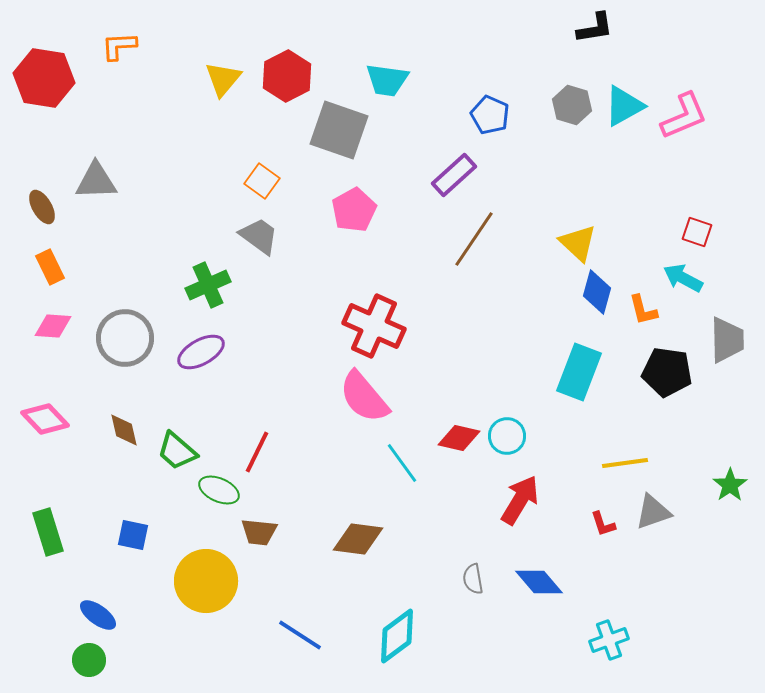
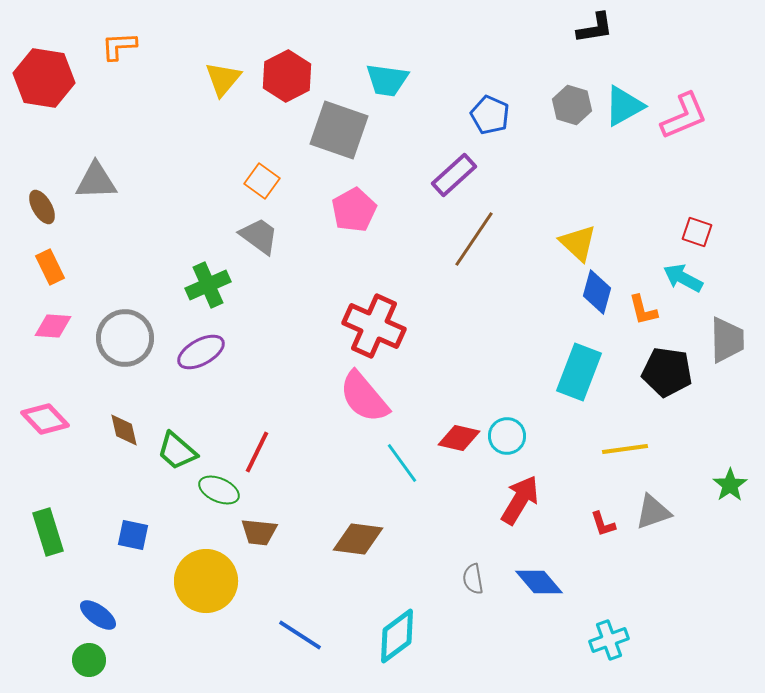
yellow line at (625, 463): moved 14 px up
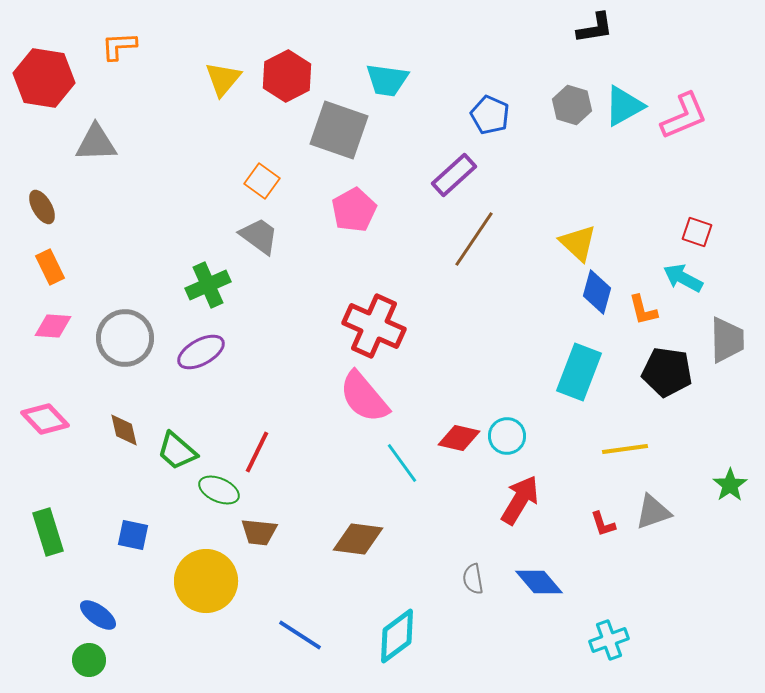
gray triangle at (96, 181): moved 38 px up
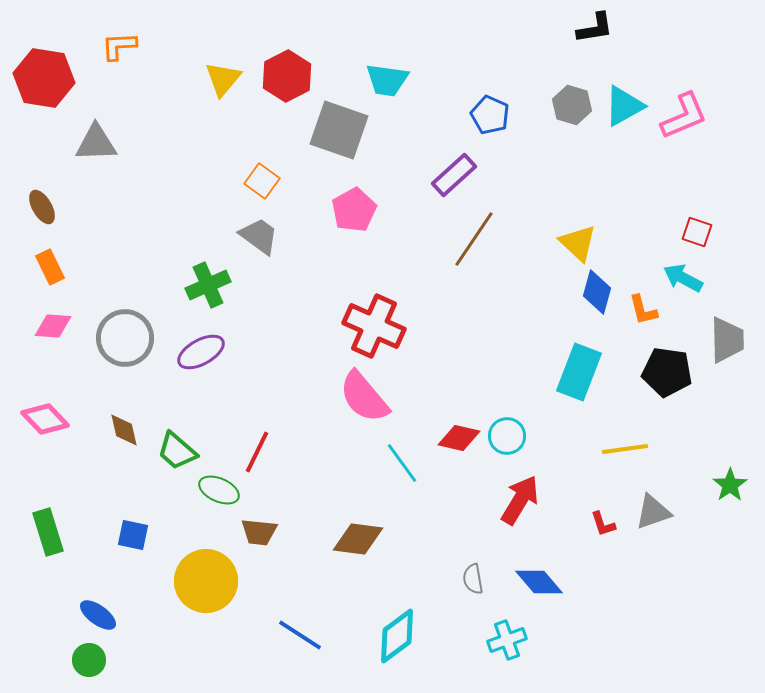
cyan cross at (609, 640): moved 102 px left
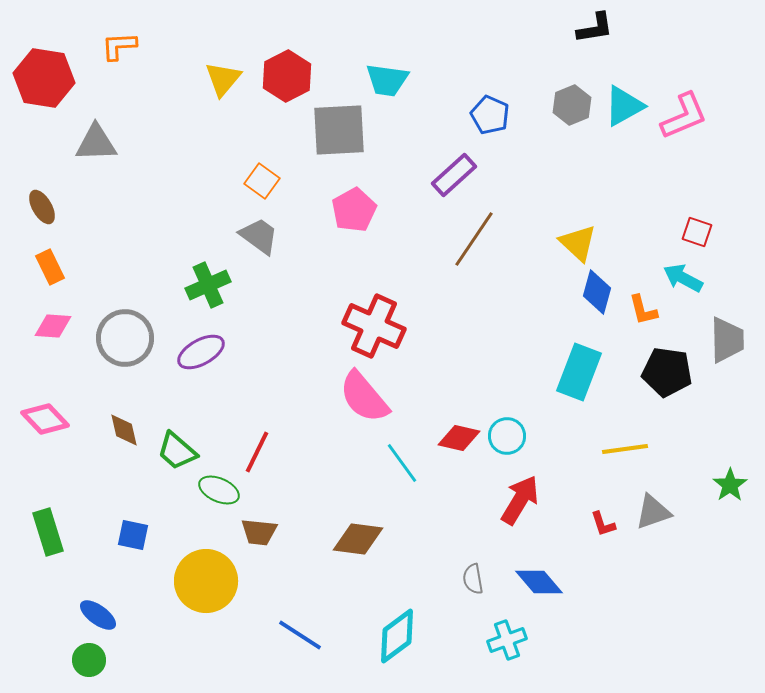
gray hexagon at (572, 105): rotated 21 degrees clockwise
gray square at (339, 130): rotated 22 degrees counterclockwise
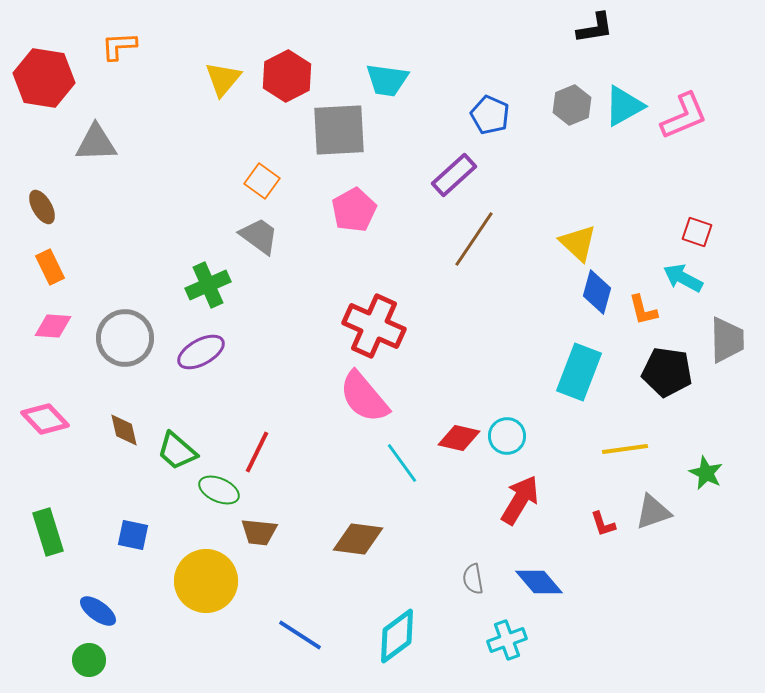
green star at (730, 485): moved 24 px left, 12 px up; rotated 12 degrees counterclockwise
blue ellipse at (98, 615): moved 4 px up
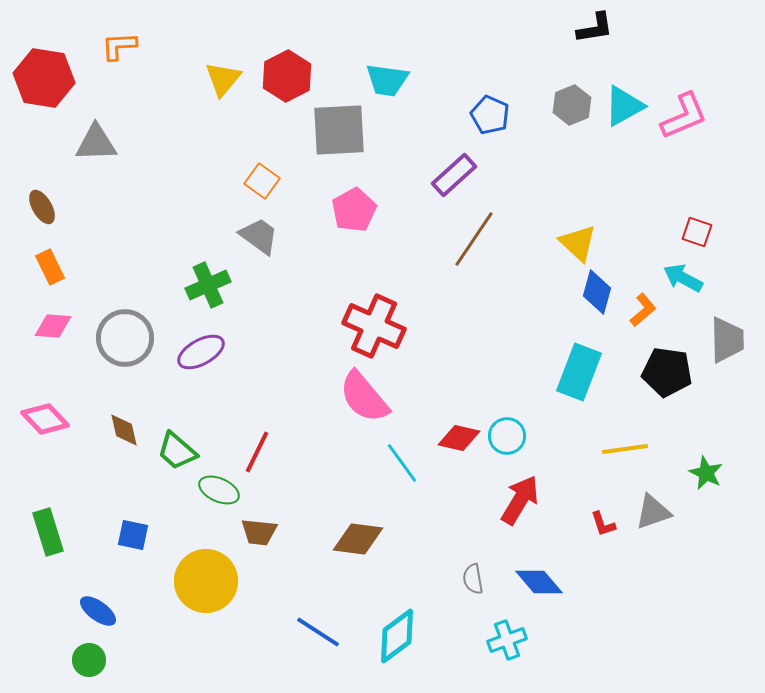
orange L-shape at (643, 310): rotated 116 degrees counterclockwise
blue line at (300, 635): moved 18 px right, 3 px up
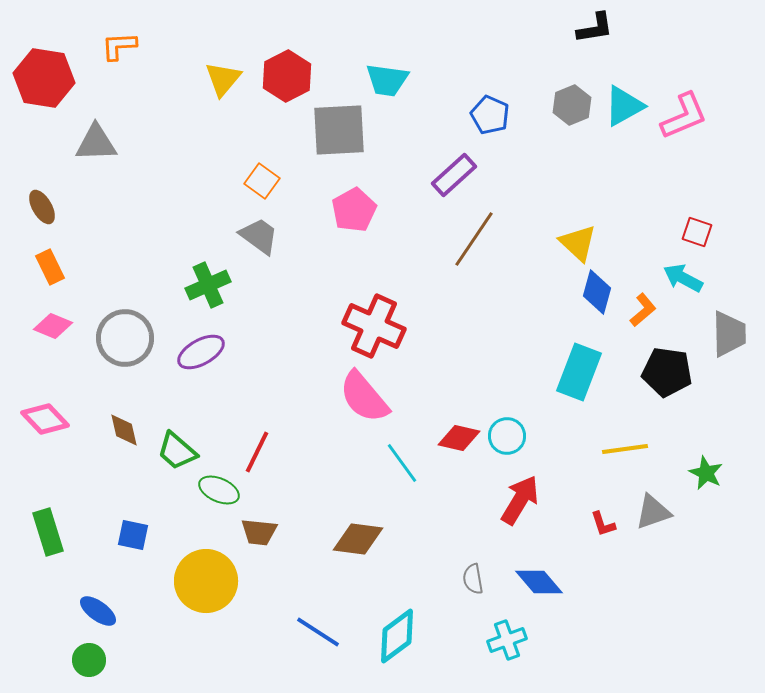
pink diamond at (53, 326): rotated 18 degrees clockwise
gray trapezoid at (727, 340): moved 2 px right, 6 px up
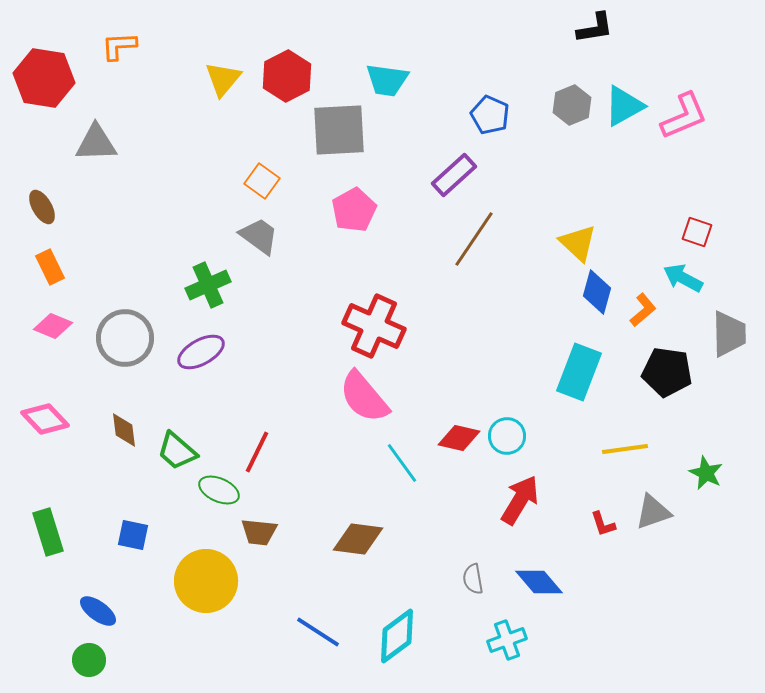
brown diamond at (124, 430): rotated 6 degrees clockwise
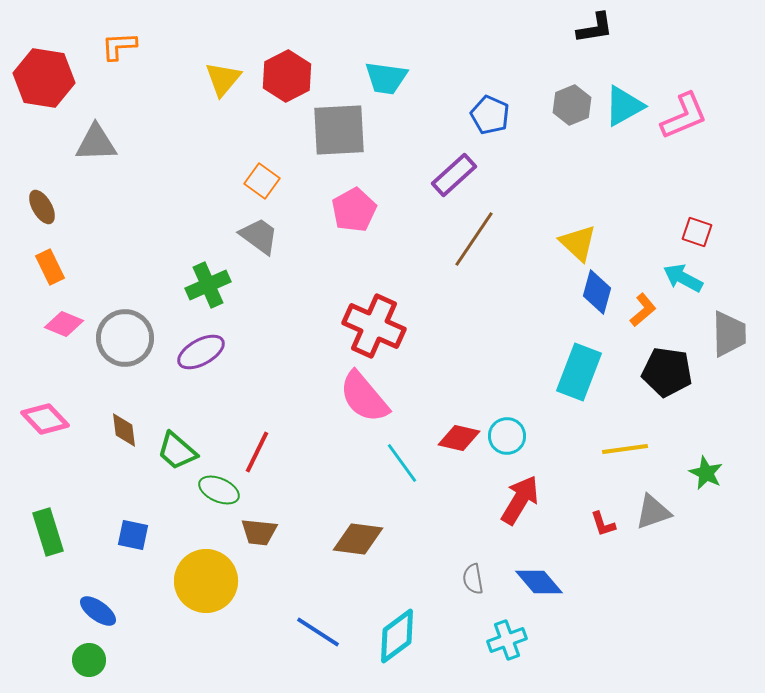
cyan trapezoid at (387, 80): moved 1 px left, 2 px up
pink diamond at (53, 326): moved 11 px right, 2 px up
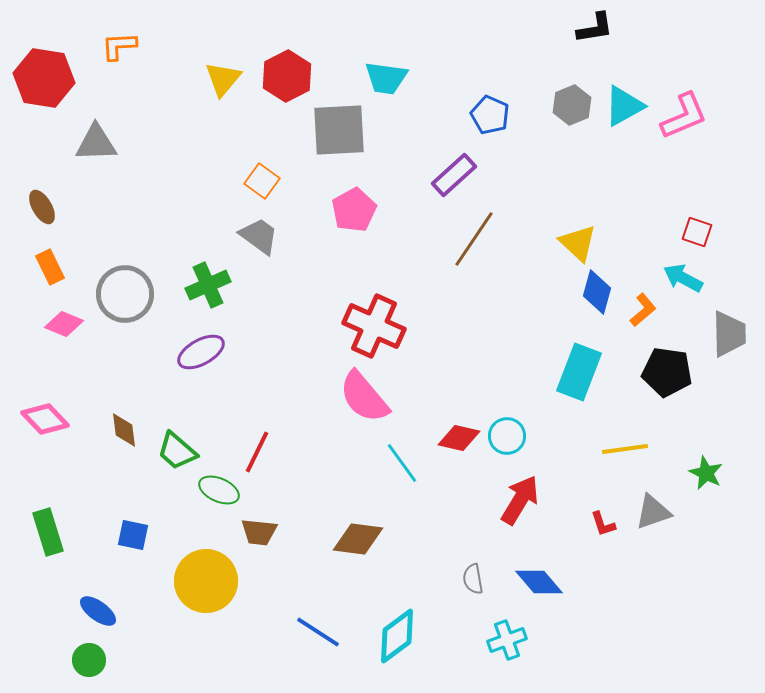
gray circle at (125, 338): moved 44 px up
